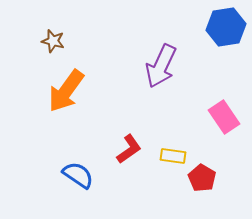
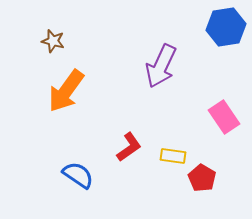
red L-shape: moved 2 px up
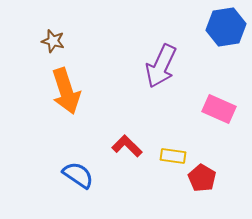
orange arrow: rotated 54 degrees counterclockwise
pink rectangle: moved 5 px left, 8 px up; rotated 32 degrees counterclockwise
red L-shape: moved 2 px left, 1 px up; rotated 100 degrees counterclockwise
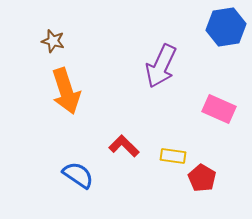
red L-shape: moved 3 px left
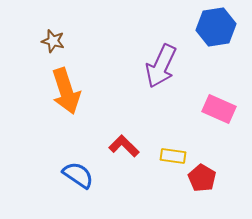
blue hexagon: moved 10 px left
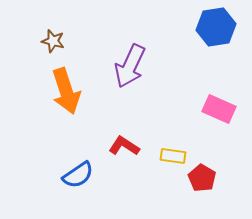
purple arrow: moved 31 px left
red L-shape: rotated 12 degrees counterclockwise
blue semicircle: rotated 112 degrees clockwise
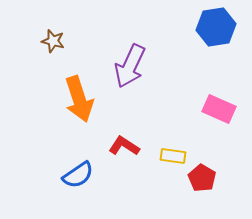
orange arrow: moved 13 px right, 8 px down
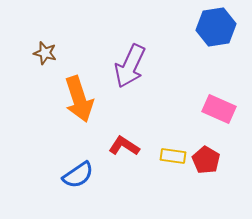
brown star: moved 8 px left, 12 px down
red pentagon: moved 4 px right, 18 px up
